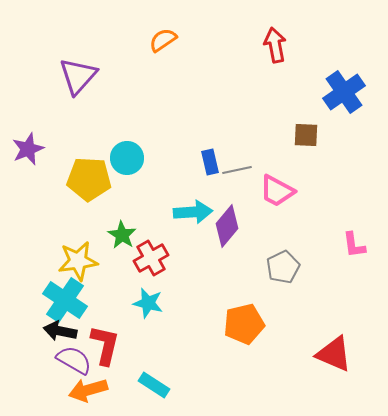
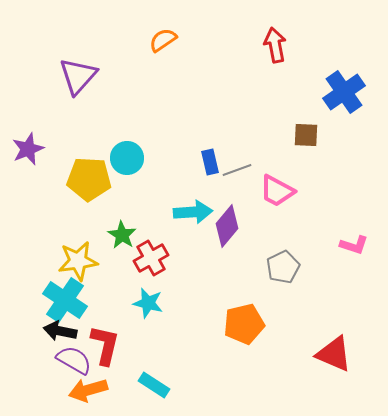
gray line: rotated 8 degrees counterclockwise
pink L-shape: rotated 64 degrees counterclockwise
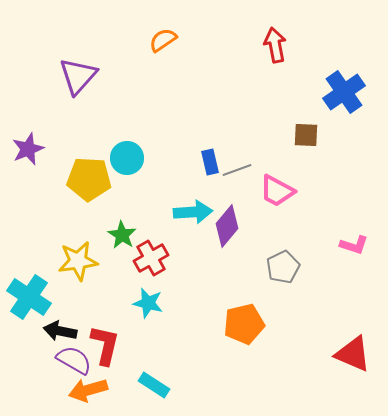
cyan cross: moved 36 px left, 3 px up
red triangle: moved 19 px right
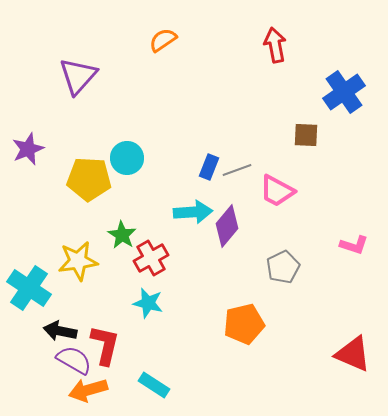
blue rectangle: moved 1 px left, 5 px down; rotated 35 degrees clockwise
cyan cross: moved 9 px up
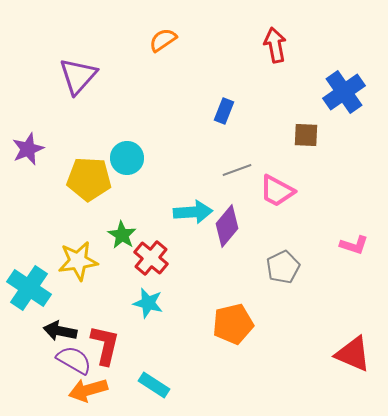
blue rectangle: moved 15 px right, 56 px up
red cross: rotated 20 degrees counterclockwise
orange pentagon: moved 11 px left
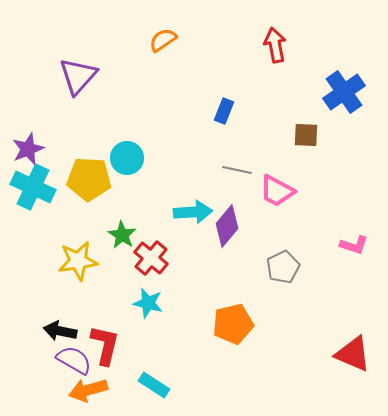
gray line: rotated 32 degrees clockwise
cyan cross: moved 4 px right, 101 px up; rotated 9 degrees counterclockwise
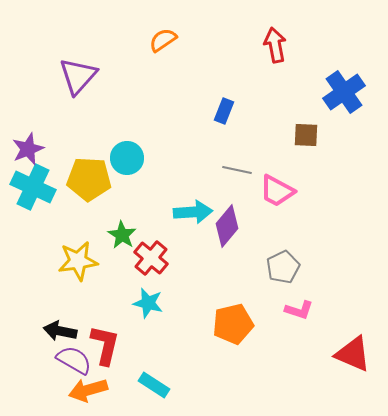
pink L-shape: moved 55 px left, 65 px down
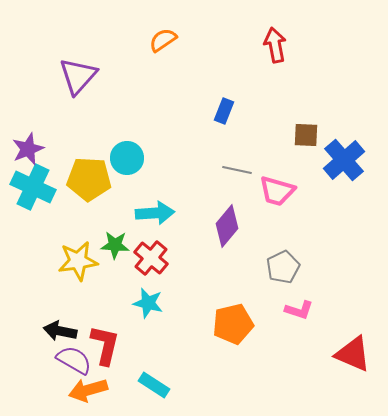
blue cross: moved 68 px down; rotated 6 degrees counterclockwise
pink trapezoid: rotated 12 degrees counterclockwise
cyan arrow: moved 38 px left, 1 px down
green star: moved 7 px left, 10 px down; rotated 28 degrees counterclockwise
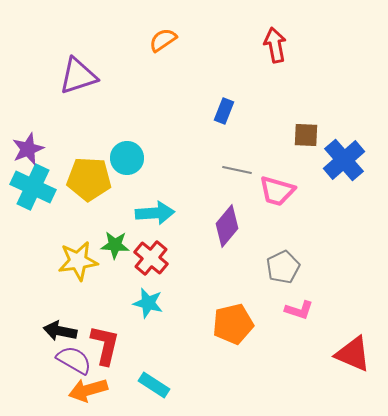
purple triangle: rotated 30 degrees clockwise
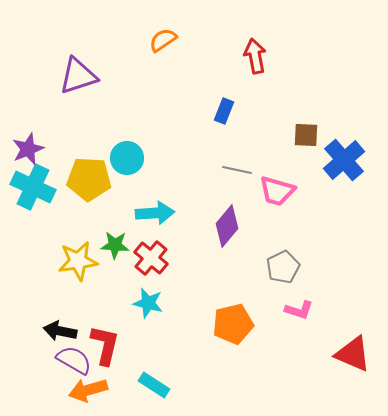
red arrow: moved 20 px left, 11 px down
